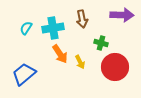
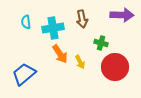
cyan semicircle: moved 6 px up; rotated 40 degrees counterclockwise
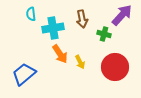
purple arrow: rotated 50 degrees counterclockwise
cyan semicircle: moved 5 px right, 8 px up
green cross: moved 3 px right, 9 px up
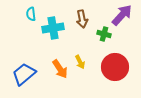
orange arrow: moved 15 px down
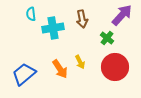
green cross: moved 3 px right, 4 px down; rotated 24 degrees clockwise
